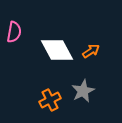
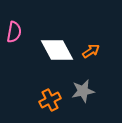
gray star: rotated 15 degrees clockwise
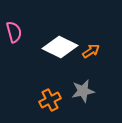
pink semicircle: rotated 25 degrees counterclockwise
white diamond: moved 3 px right, 3 px up; rotated 36 degrees counterclockwise
